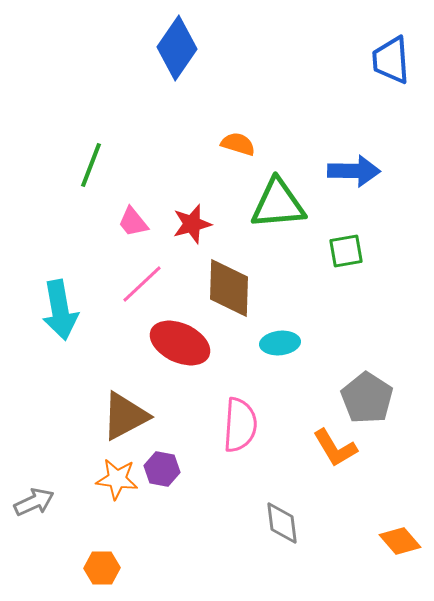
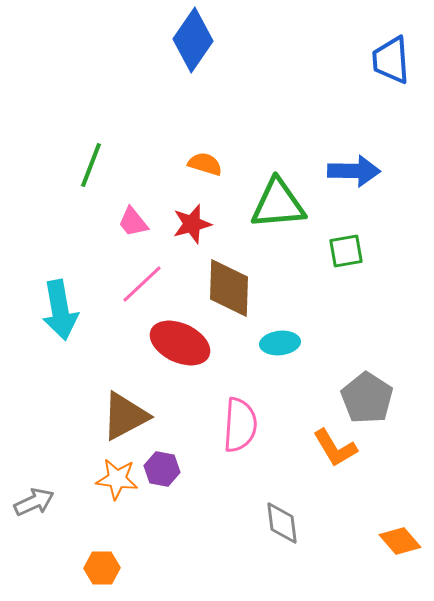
blue diamond: moved 16 px right, 8 px up
orange semicircle: moved 33 px left, 20 px down
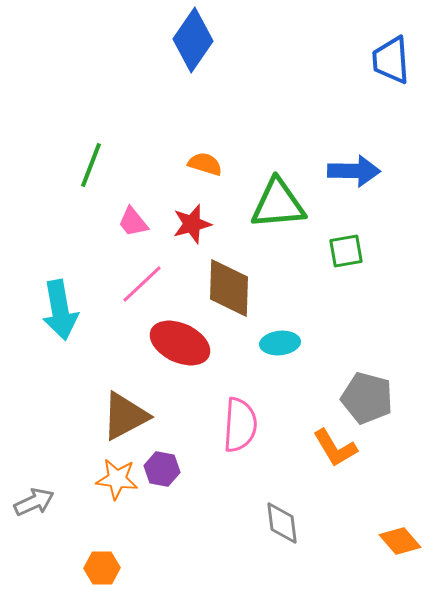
gray pentagon: rotated 18 degrees counterclockwise
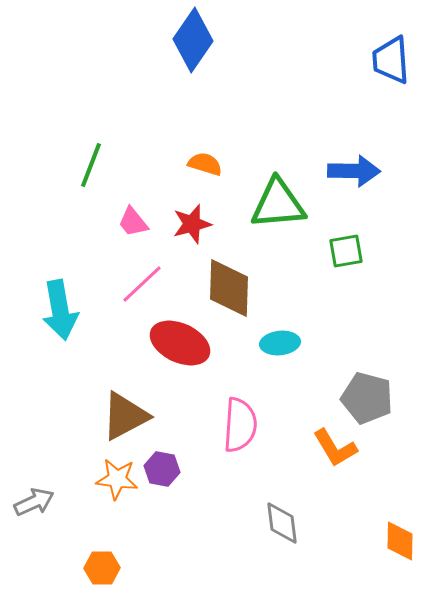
orange diamond: rotated 42 degrees clockwise
